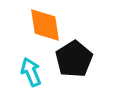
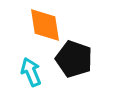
black pentagon: rotated 21 degrees counterclockwise
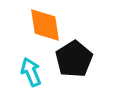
black pentagon: rotated 21 degrees clockwise
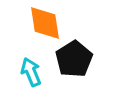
orange diamond: moved 2 px up
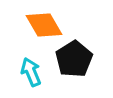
orange diamond: moved 1 px left, 2 px down; rotated 21 degrees counterclockwise
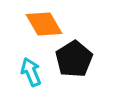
orange diamond: moved 1 px up
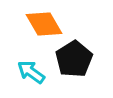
cyan arrow: rotated 32 degrees counterclockwise
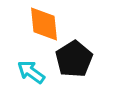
orange diamond: rotated 24 degrees clockwise
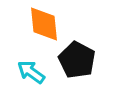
black pentagon: moved 3 px right, 1 px down; rotated 12 degrees counterclockwise
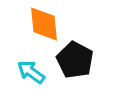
black pentagon: moved 2 px left
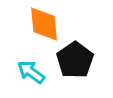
black pentagon: rotated 9 degrees clockwise
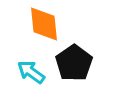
black pentagon: moved 1 px left, 3 px down
